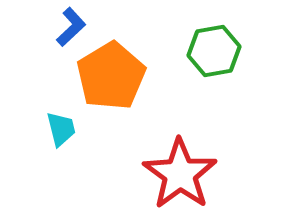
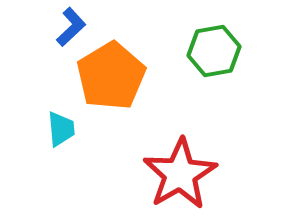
cyan trapezoid: rotated 9 degrees clockwise
red star: rotated 6 degrees clockwise
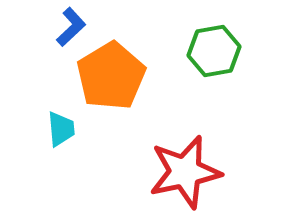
red star: moved 5 px right, 2 px up; rotated 18 degrees clockwise
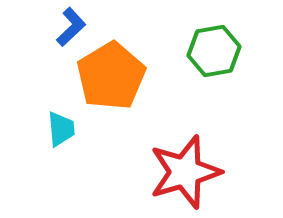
red star: rotated 4 degrees counterclockwise
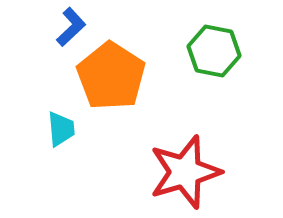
green hexagon: rotated 21 degrees clockwise
orange pentagon: rotated 8 degrees counterclockwise
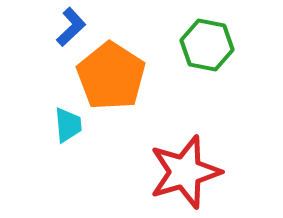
green hexagon: moved 7 px left, 6 px up
cyan trapezoid: moved 7 px right, 4 px up
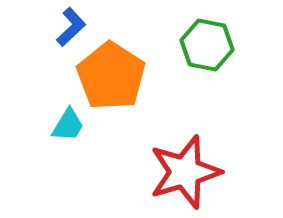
cyan trapezoid: rotated 36 degrees clockwise
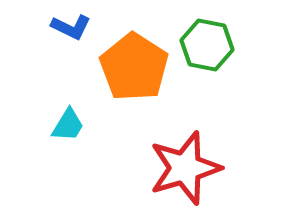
blue L-shape: rotated 69 degrees clockwise
orange pentagon: moved 23 px right, 9 px up
red star: moved 4 px up
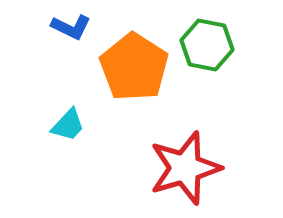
cyan trapezoid: rotated 12 degrees clockwise
